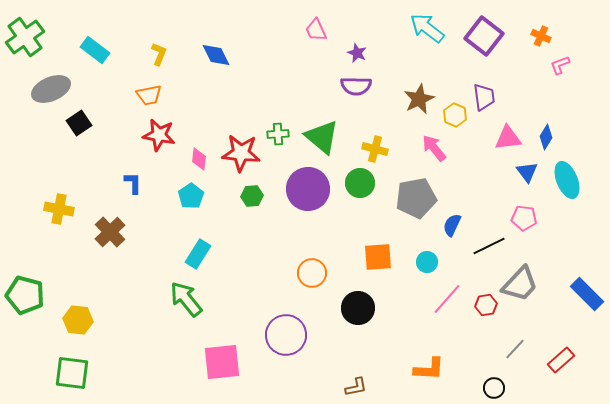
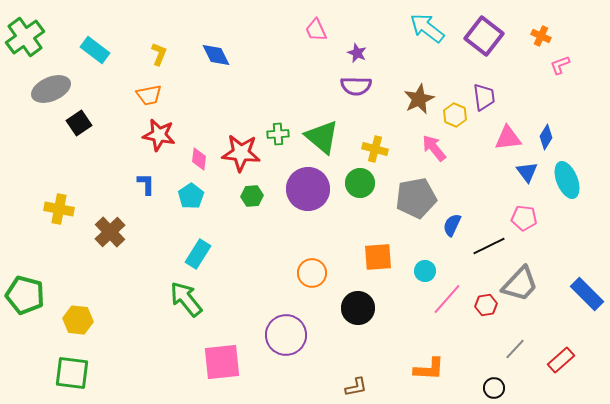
blue L-shape at (133, 183): moved 13 px right, 1 px down
cyan circle at (427, 262): moved 2 px left, 9 px down
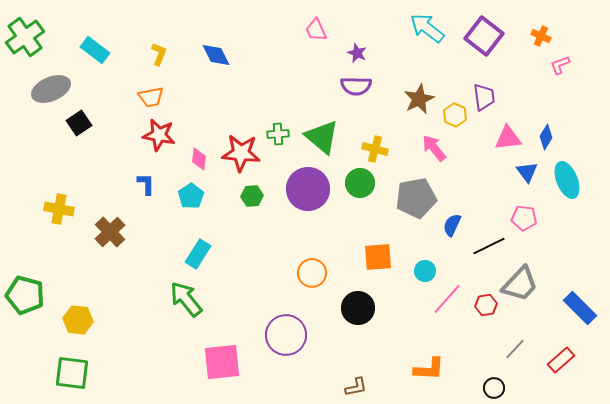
orange trapezoid at (149, 95): moved 2 px right, 2 px down
blue rectangle at (587, 294): moved 7 px left, 14 px down
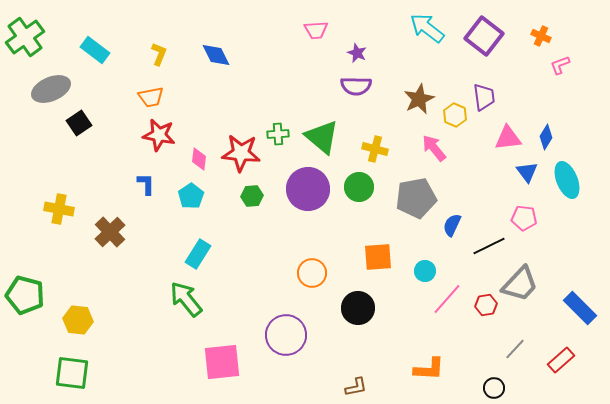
pink trapezoid at (316, 30): rotated 70 degrees counterclockwise
green circle at (360, 183): moved 1 px left, 4 px down
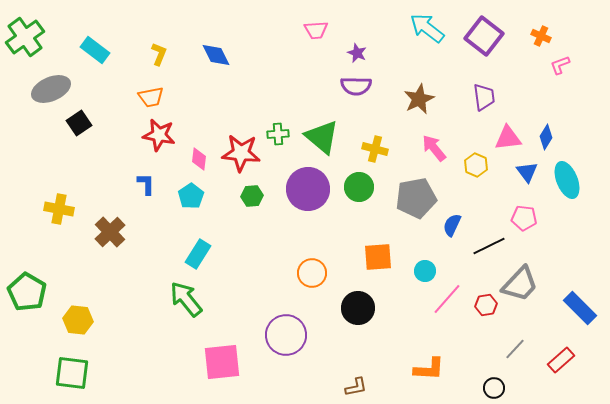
yellow hexagon at (455, 115): moved 21 px right, 50 px down
green pentagon at (25, 295): moved 2 px right, 3 px up; rotated 15 degrees clockwise
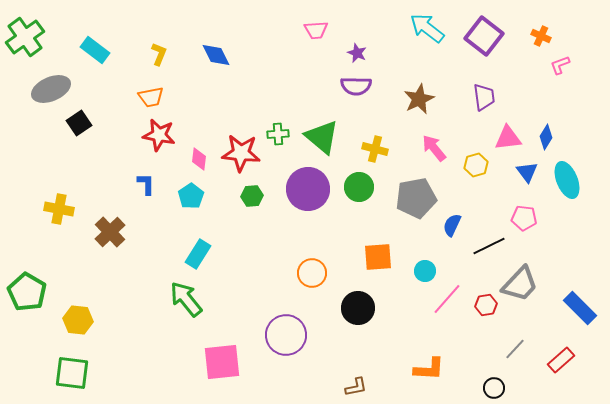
yellow hexagon at (476, 165): rotated 20 degrees clockwise
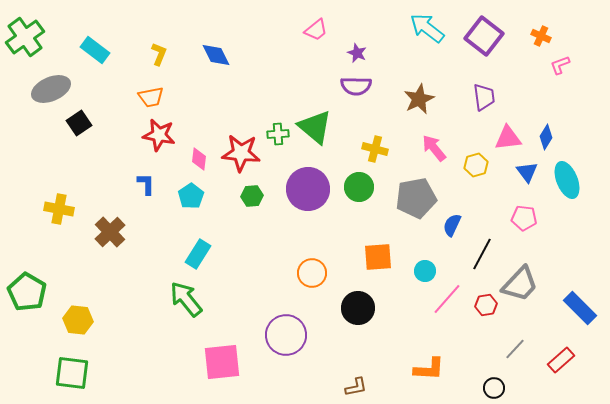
pink trapezoid at (316, 30): rotated 35 degrees counterclockwise
green triangle at (322, 137): moved 7 px left, 10 px up
black line at (489, 246): moved 7 px left, 8 px down; rotated 36 degrees counterclockwise
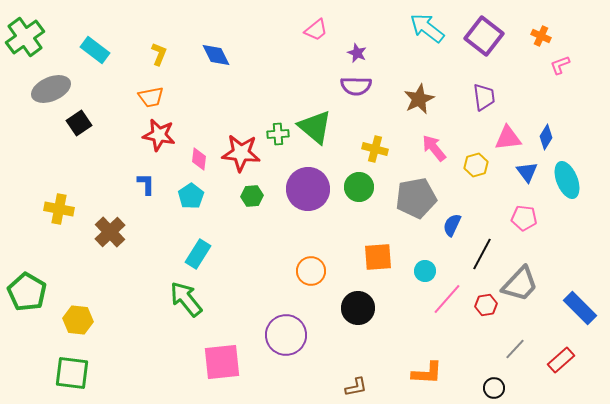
orange circle at (312, 273): moved 1 px left, 2 px up
orange L-shape at (429, 369): moved 2 px left, 4 px down
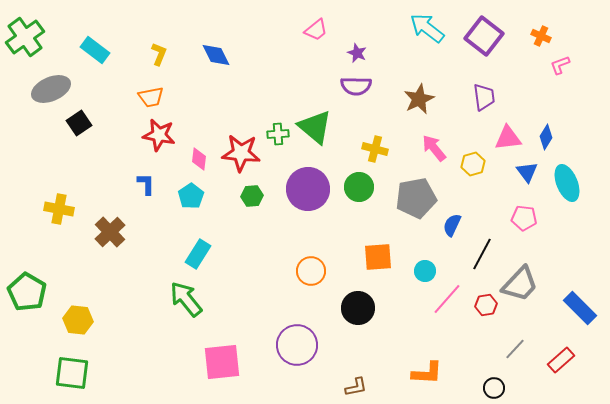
yellow hexagon at (476, 165): moved 3 px left, 1 px up
cyan ellipse at (567, 180): moved 3 px down
purple circle at (286, 335): moved 11 px right, 10 px down
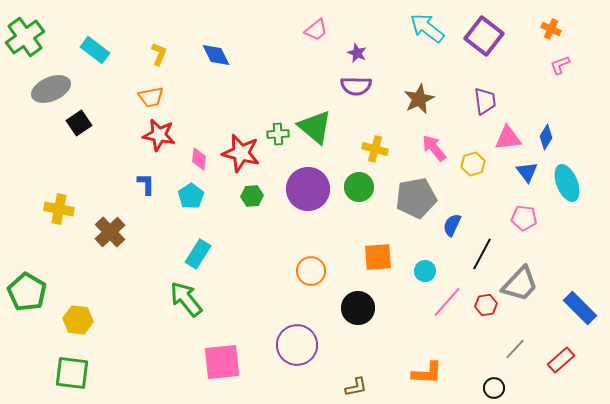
orange cross at (541, 36): moved 10 px right, 7 px up
purple trapezoid at (484, 97): moved 1 px right, 4 px down
red star at (241, 153): rotated 9 degrees clockwise
pink line at (447, 299): moved 3 px down
